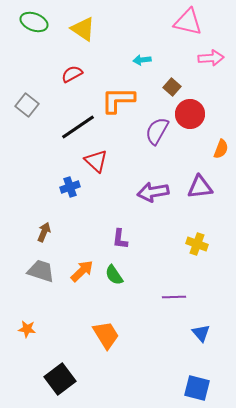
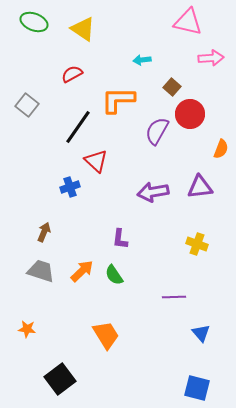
black line: rotated 21 degrees counterclockwise
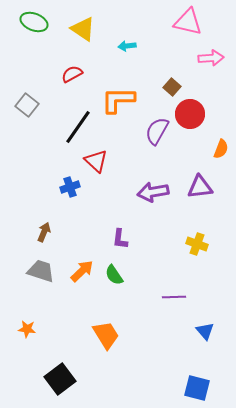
cyan arrow: moved 15 px left, 14 px up
blue triangle: moved 4 px right, 2 px up
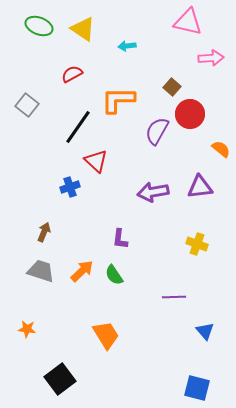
green ellipse: moved 5 px right, 4 px down
orange semicircle: rotated 72 degrees counterclockwise
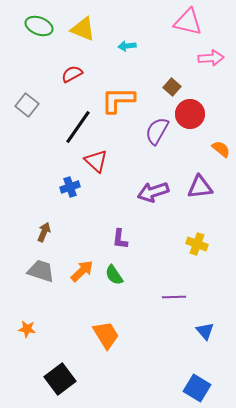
yellow triangle: rotated 12 degrees counterclockwise
purple arrow: rotated 8 degrees counterclockwise
blue square: rotated 16 degrees clockwise
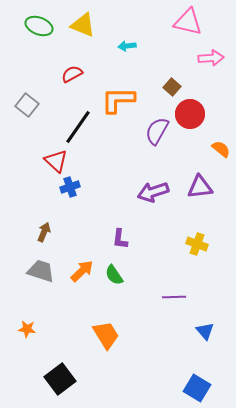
yellow triangle: moved 4 px up
red triangle: moved 40 px left
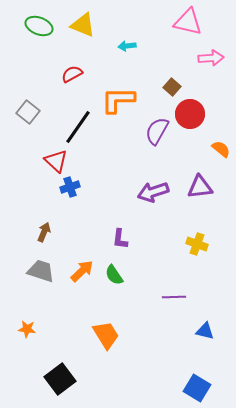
gray square: moved 1 px right, 7 px down
blue triangle: rotated 36 degrees counterclockwise
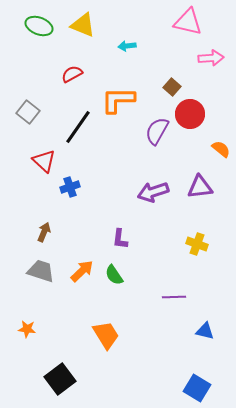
red triangle: moved 12 px left
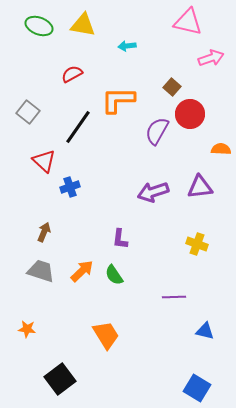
yellow triangle: rotated 12 degrees counterclockwise
pink arrow: rotated 15 degrees counterclockwise
orange semicircle: rotated 36 degrees counterclockwise
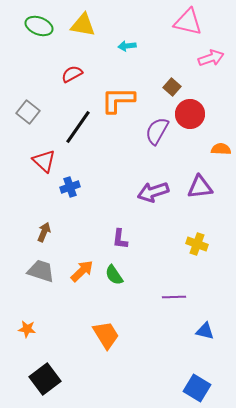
black square: moved 15 px left
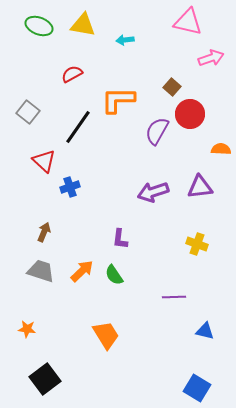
cyan arrow: moved 2 px left, 6 px up
